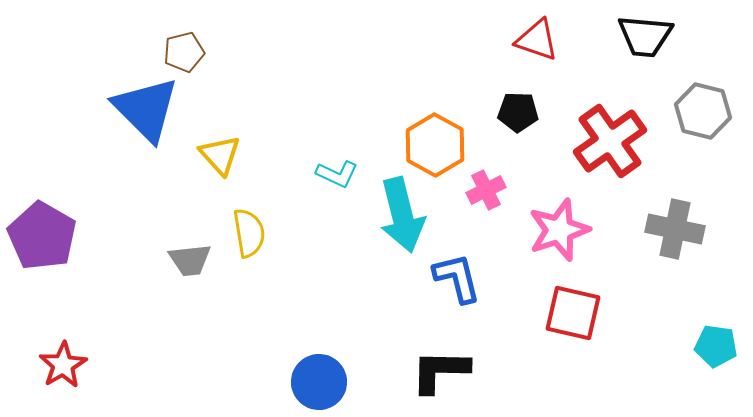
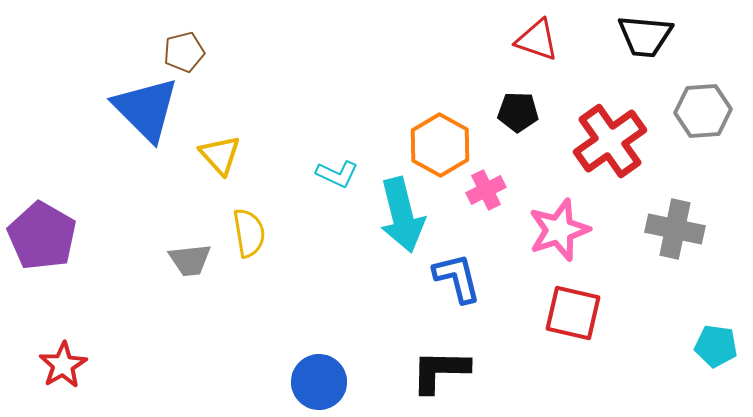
gray hexagon: rotated 18 degrees counterclockwise
orange hexagon: moved 5 px right
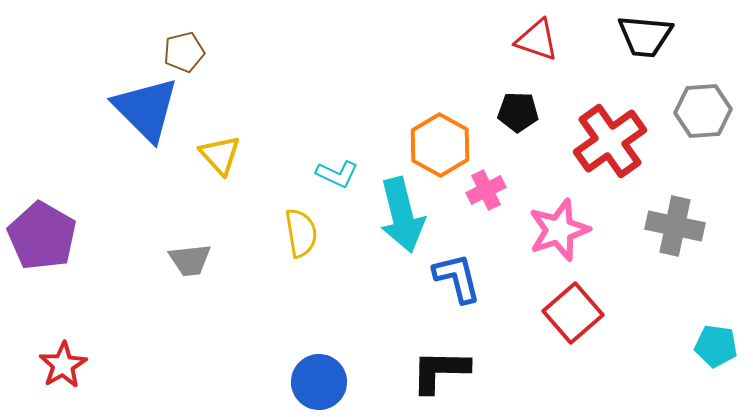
gray cross: moved 3 px up
yellow semicircle: moved 52 px right
red square: rotated 36 degrees clockwise
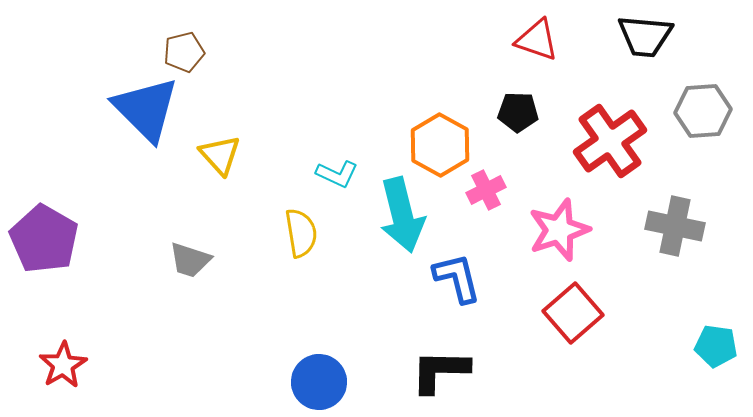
purple pentagon: moved 2 px right, 3 px down
gray trapezoid: rotated 24 degrees clockwise
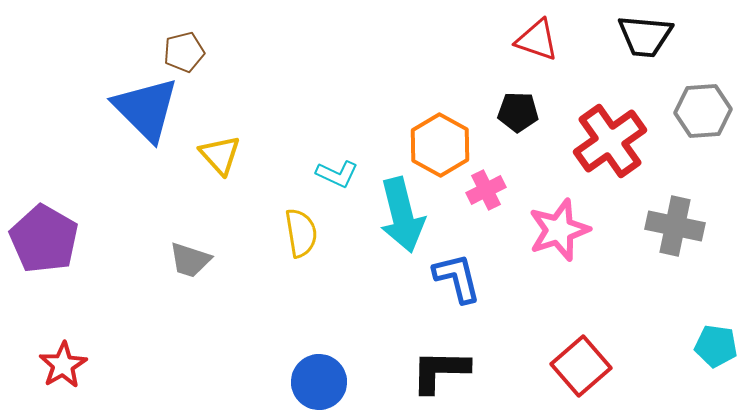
red square: moved 8 px right, 53 px down
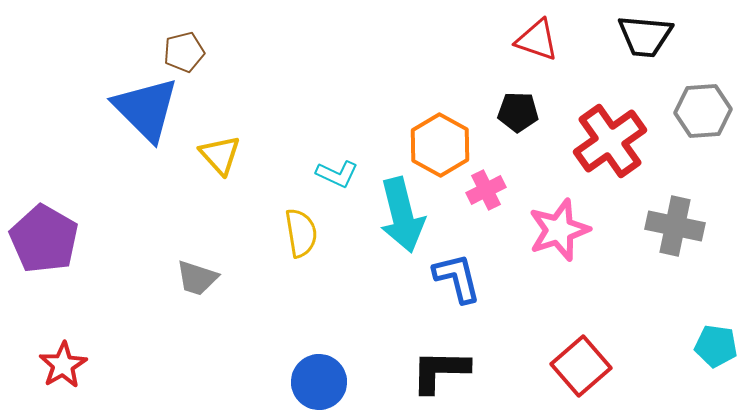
gray trapezoid: moved 7 px right, 18 px down
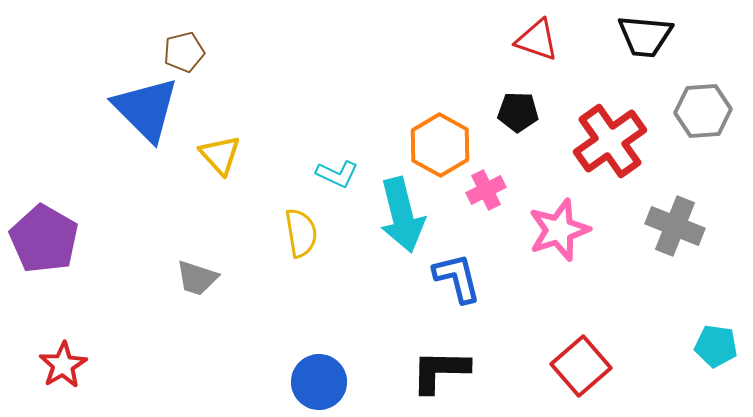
gray cross: rotated 10 degrees clockwise
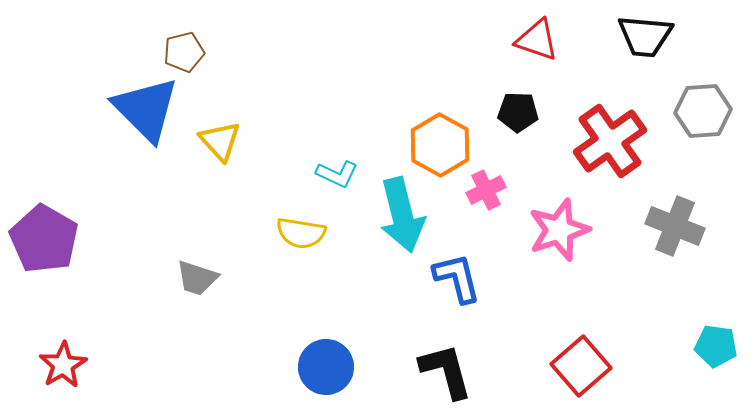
yellow triangle: moved 14 px up
yellow semicircle: rotated 108 degrees clockwise
black L-shape: moved 6 px right; rotated 74 degrees clockwise
blue circle: moved 7 px right, 15 px up
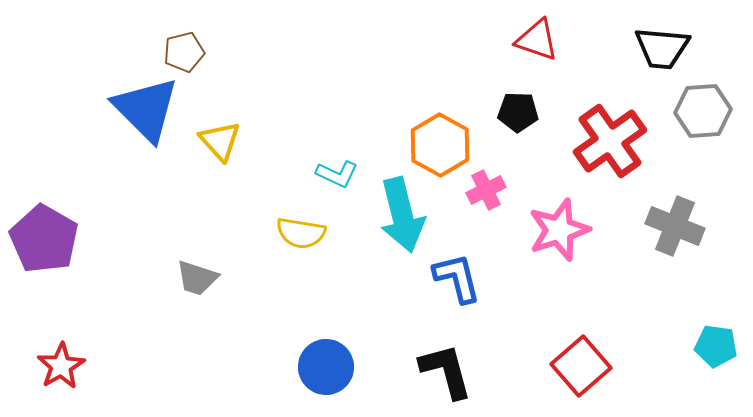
black trapezoid: moved 17 px right, 12 px down
red star: moved 2 px left, 1 px down
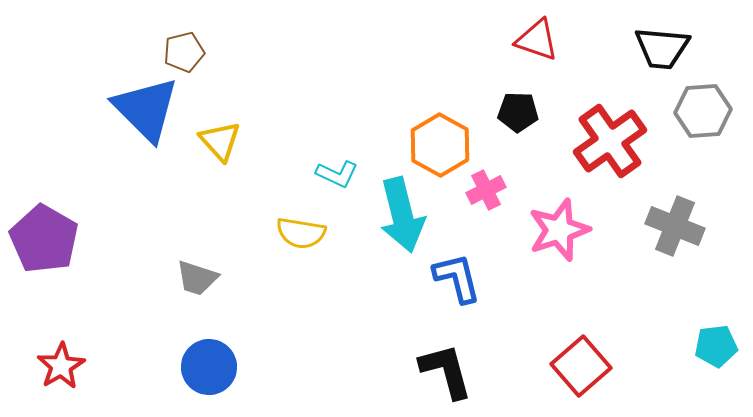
cyan pentagon: rotated 15 degrees counterclockwise
blue circle: moved 117 px left
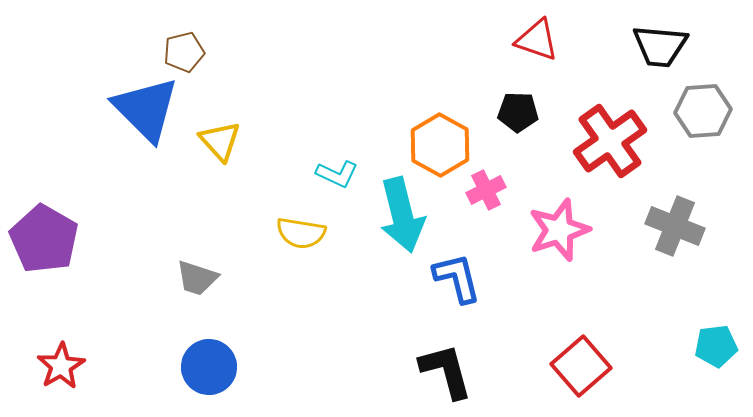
black trapezoid: moved 2 px left, 2 px up
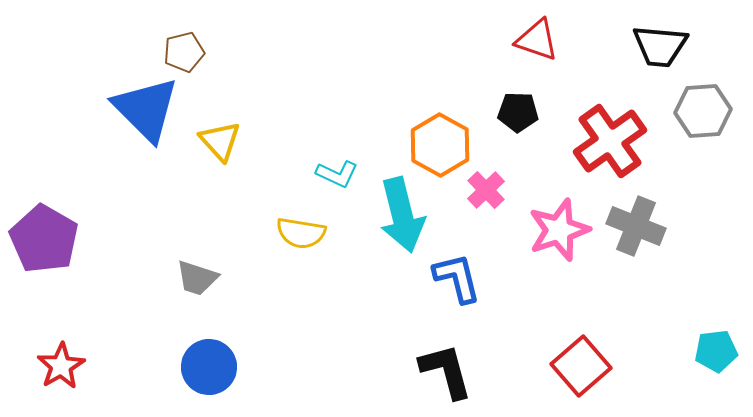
pink cross: rotated 18 degrees counterclockwise
gray cross: moved 39 px left
cyan pentagon: moved 5 px down
